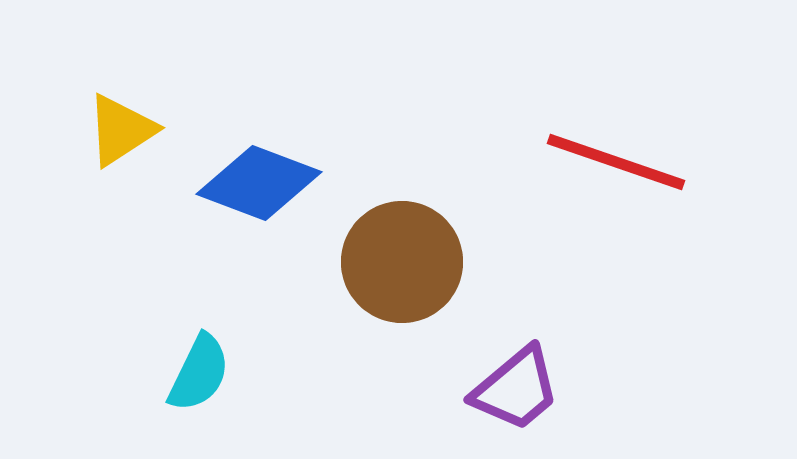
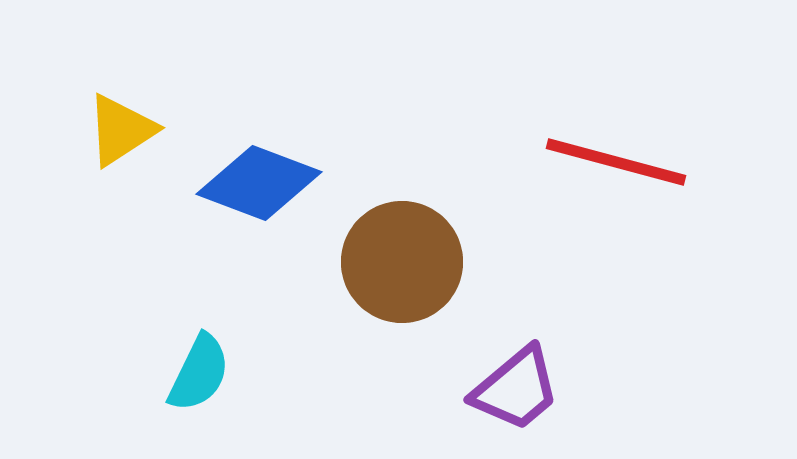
red line: rotated 4 degrees counterclockwise
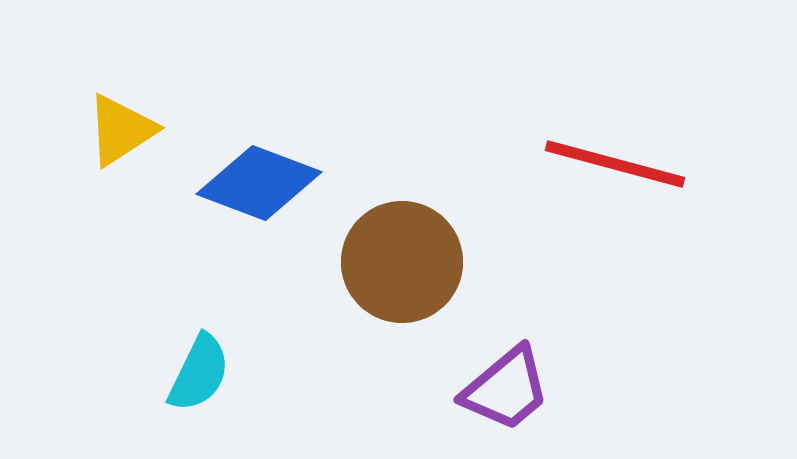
red line: moved 1 px left, 2 px down
purple trapezoid: moved 10 px left
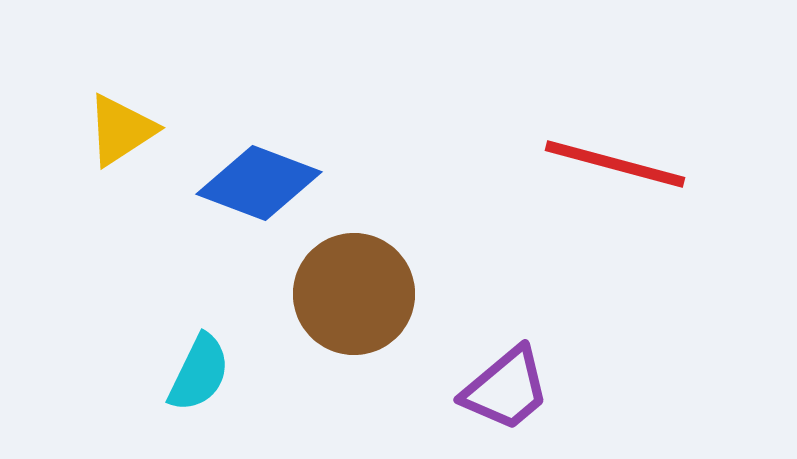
brown circle: moved 48 px left, 32 px down
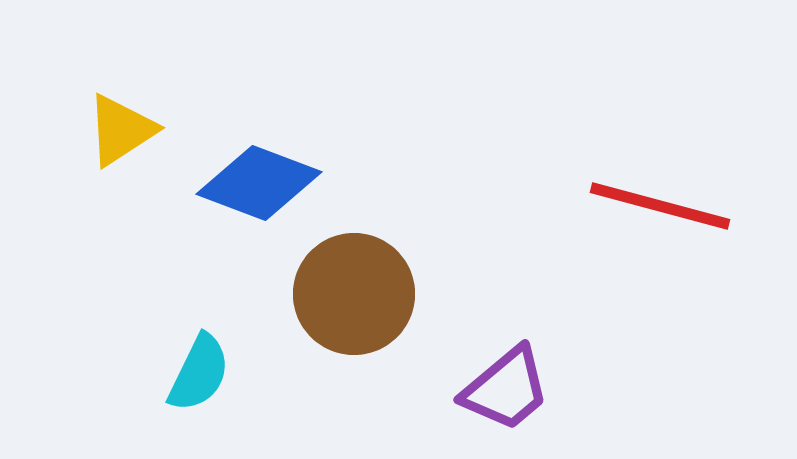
red line: moved 45 px right, 42 px down
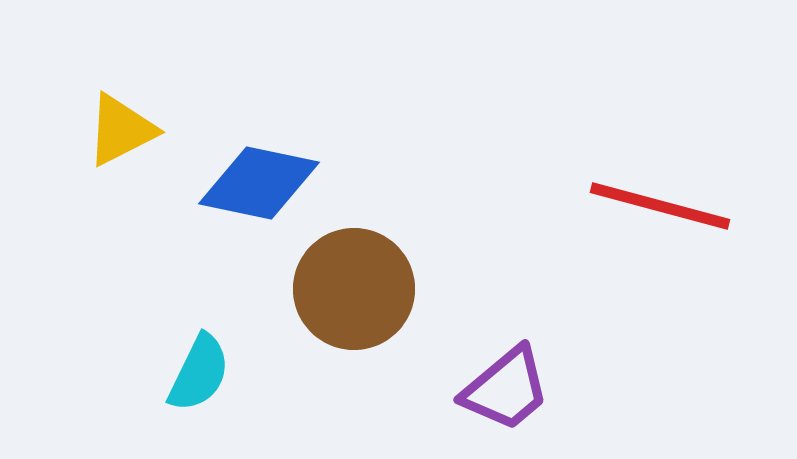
yellow triangle: rotated 6 degrees clockwise
blue diamond: rotated 9 degrees counterclockwise
brown circle: moved 5 px up
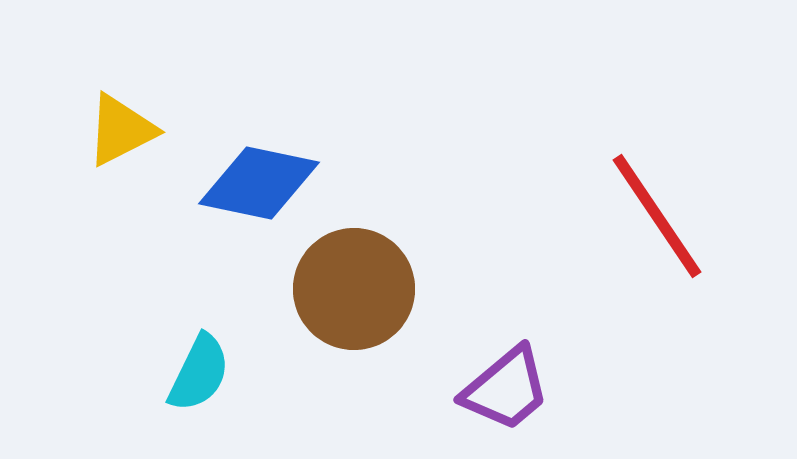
red line: moved 3 px left, 10 px down; rotated 41 degrees clockwise
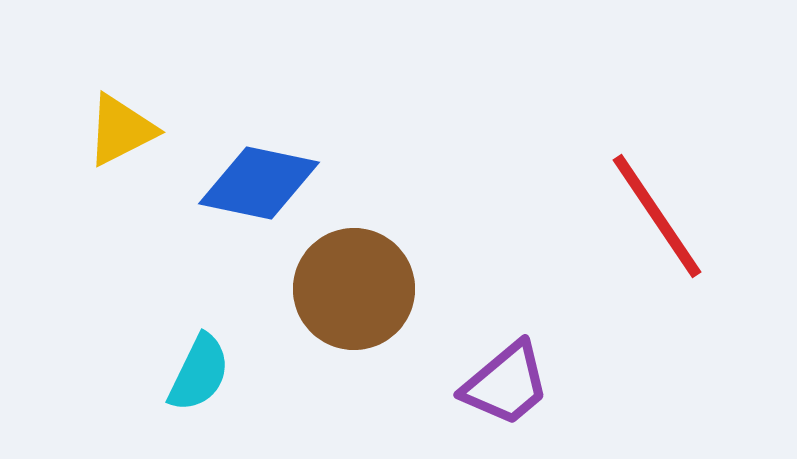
purple trapezoid: moved 5 px up
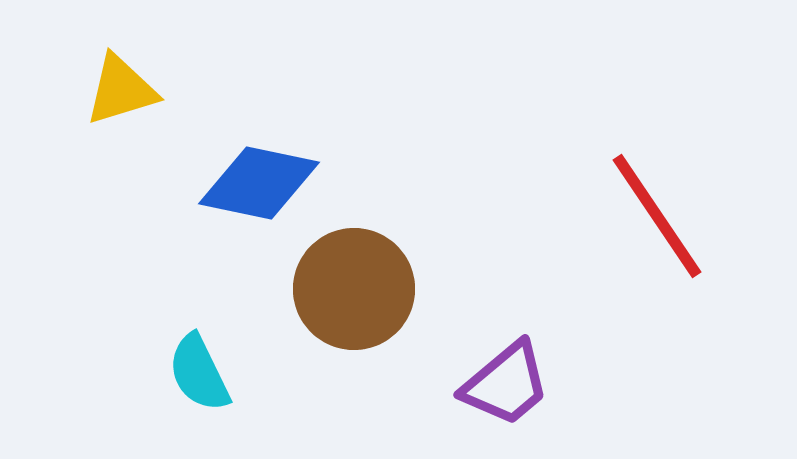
yellow triangle: moved 40 px up; rotated 10 degrees clockwise
cyan semicircle: rotated 128 degrees clockwise
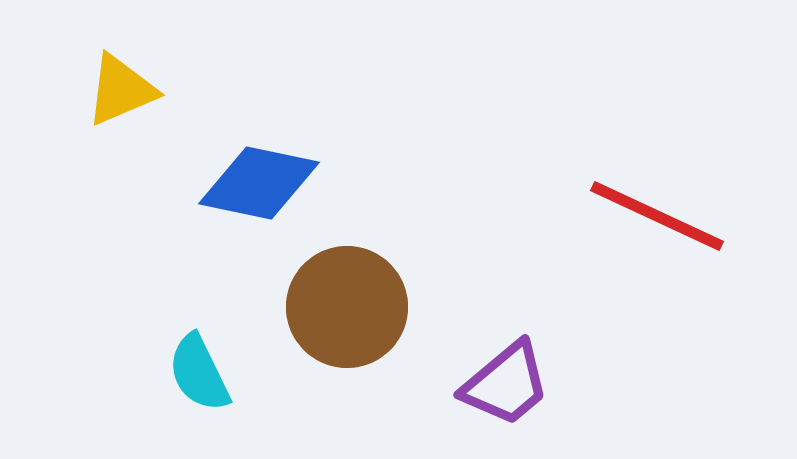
yellow triangle: rotated 6 degrees counterclockwise
red line: rotated 31 degrees counterclockwise
brown circle: moved 7 px left, 18 px down
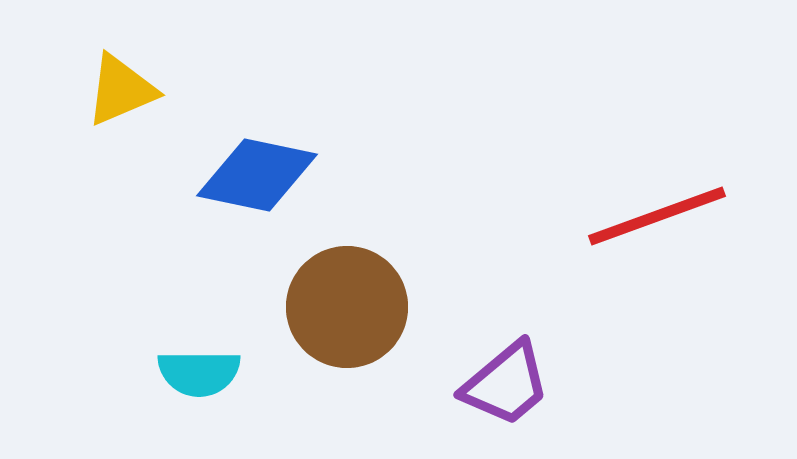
blue diamond: moved 2 px left, 8 px up
red line: rotated 45 degrees counterclockwise
cyan semicircle: rotated 64 degrees counterclockwise
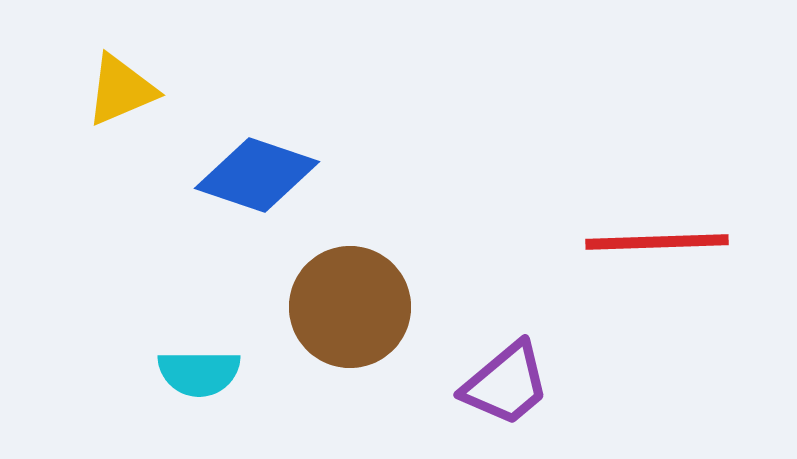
blue diamond: rotated 7 degrees clockwise
red line: moved 26 px down; rotated 18 degrees clockwise
brown circle: moved 3 px right
